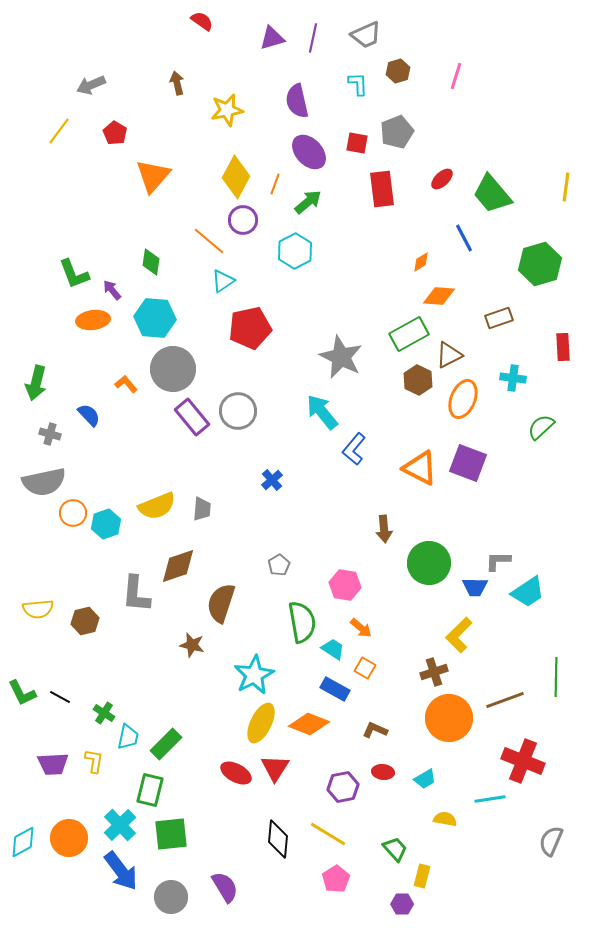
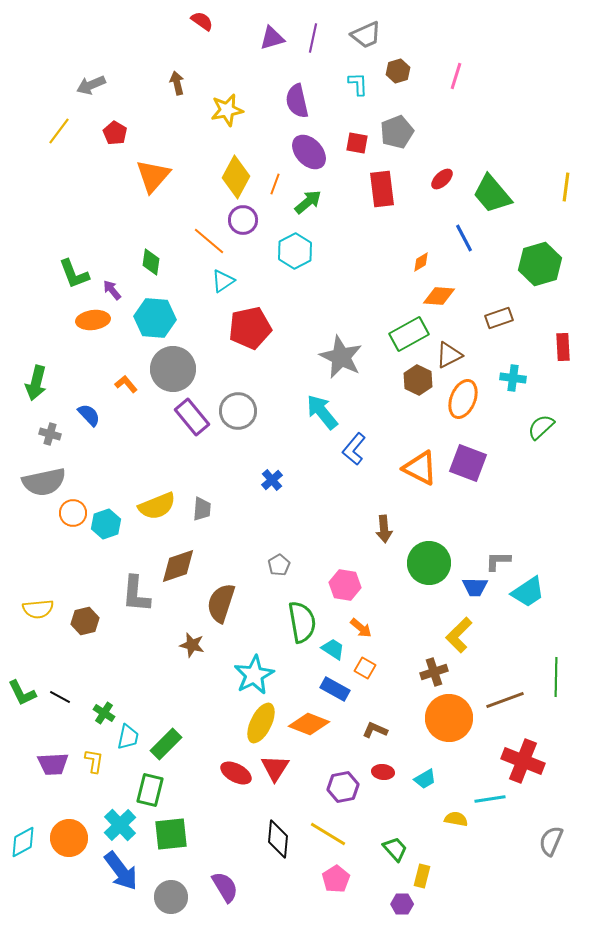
yellow semicircle at (445, 819): moved 11 px right
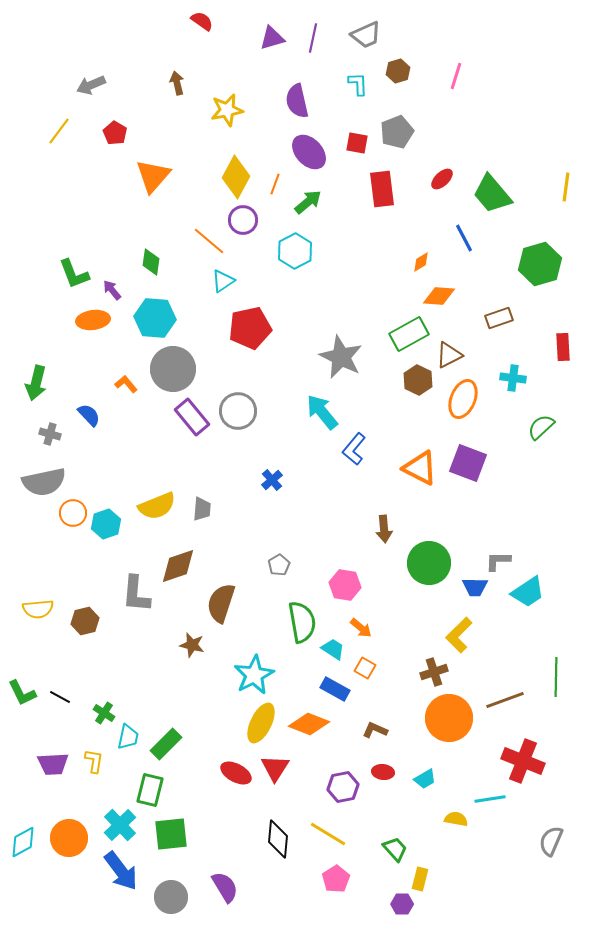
yellow rectangle at (422, 876): moved 2 px left, 3 px down
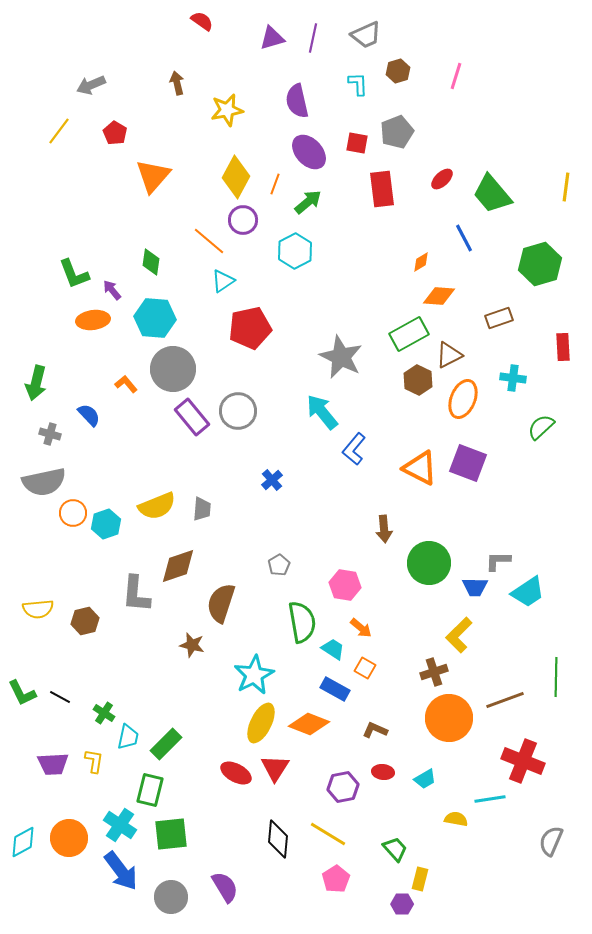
cyan cross at (120, 825): rotated 12 degrees counterclockwise
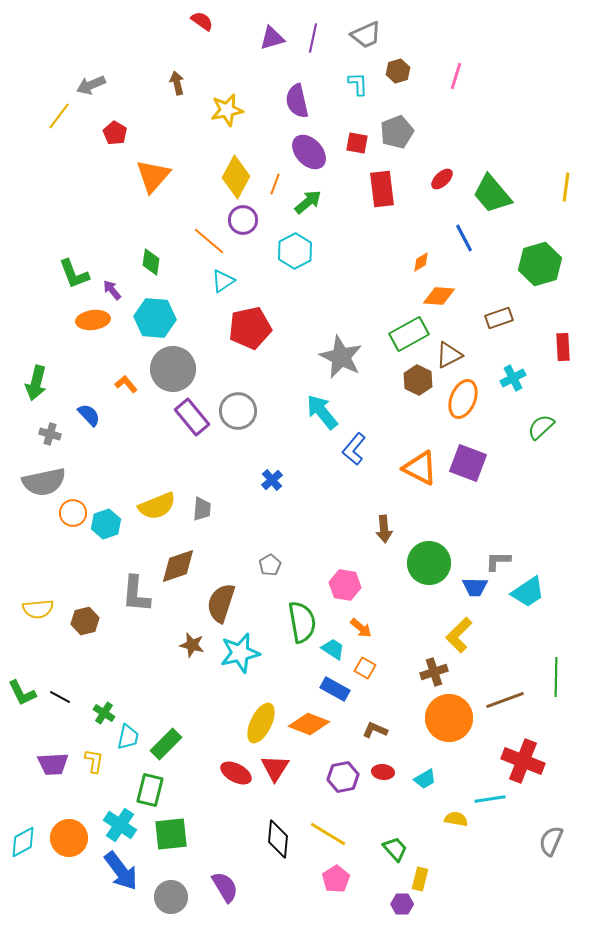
yellow line at (59, 131): moved 15 px up
cyan cross at (513, 378): rotated 35 degrees counterclockwise
gray pentagon at (279, 565): moved 9 px left
cyan star at (254, 675): moved 14 px left, 22 px up; rotated 15 degrees clockwise
purple hexagon at (343, 787): moved 10 px up
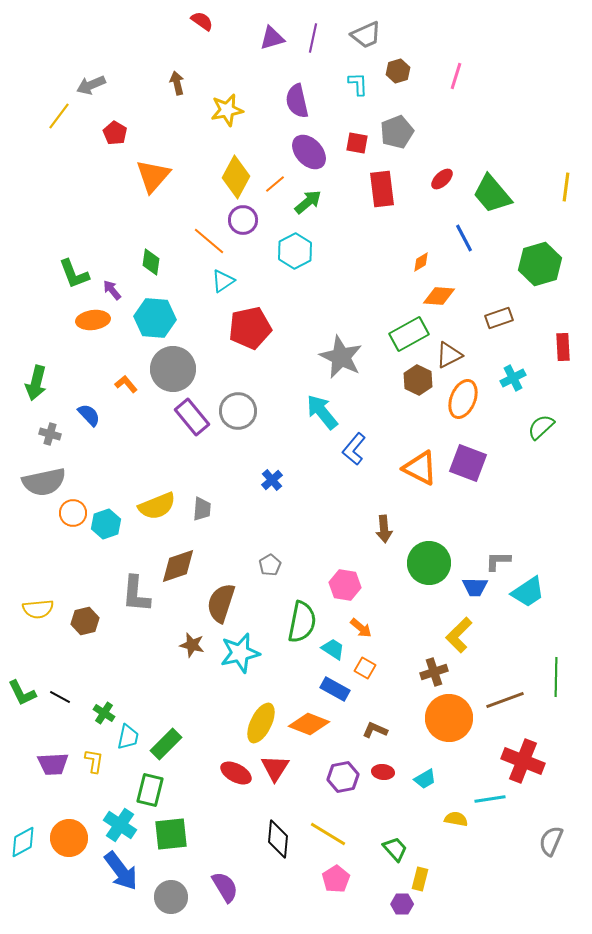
orange line at (275, 184): rotated 30 degrees clockwise
green semicircle at (302, 622): rotated 21 degrees clockwise
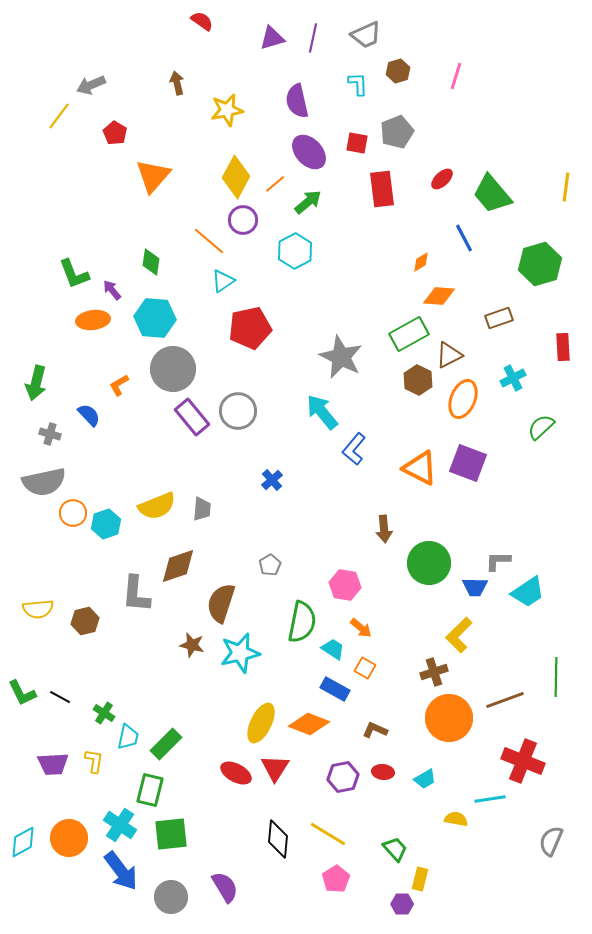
orange L-shape at (126, 384): moved 7 px left, 1 px down; rotated 80 degrees counterclockwise
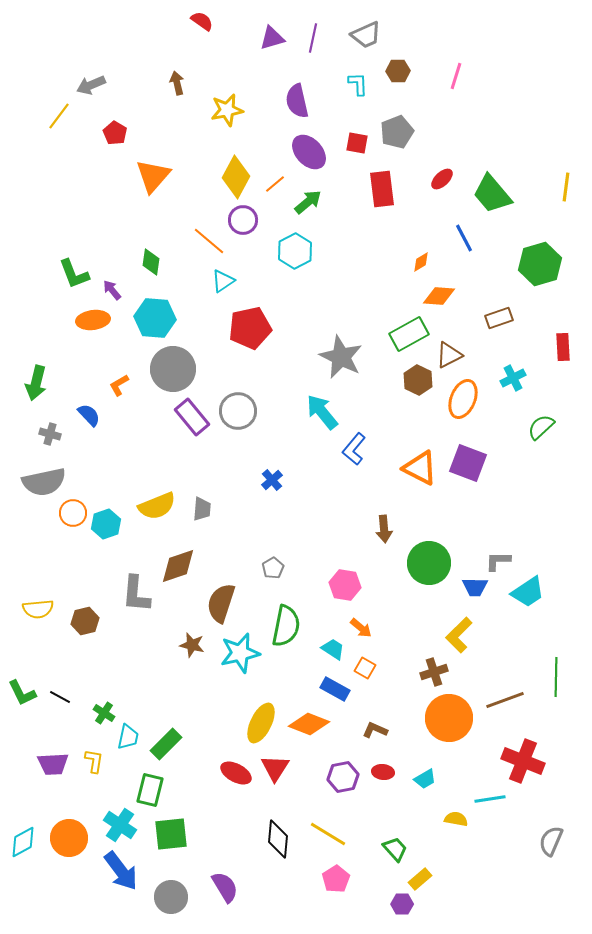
brown hexagon at (398, 71): rotated 15 degrees clockwise
gray pentagon at (270, 565): moved 3 px right, 3 px down
green semicircle at (302, 622): moved 16 px left, 4 px down
yellow rectangle at (420, 879): rotated 35 degrees clockwise
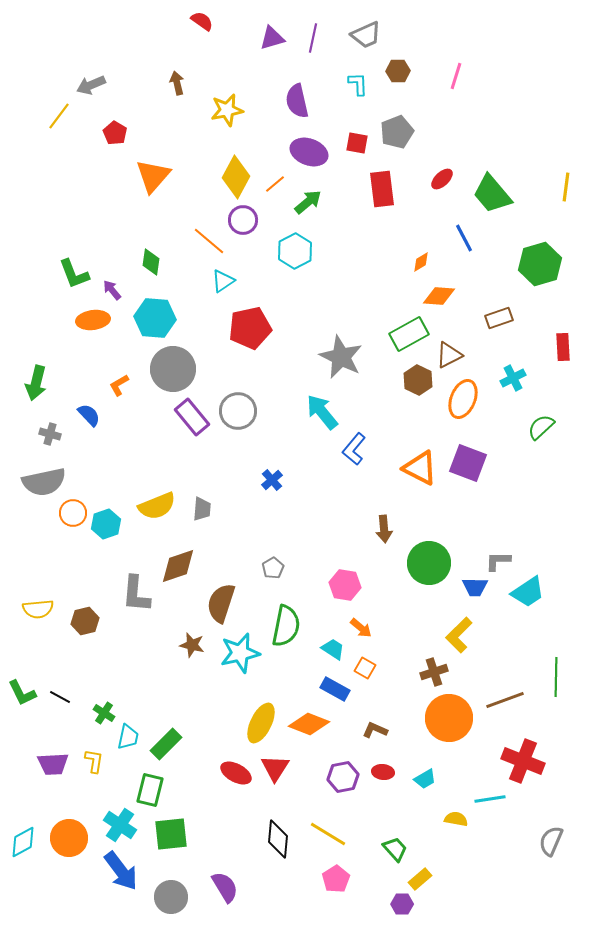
purple ellipse at (309, 152): rotated 27 degrees counterclockwise
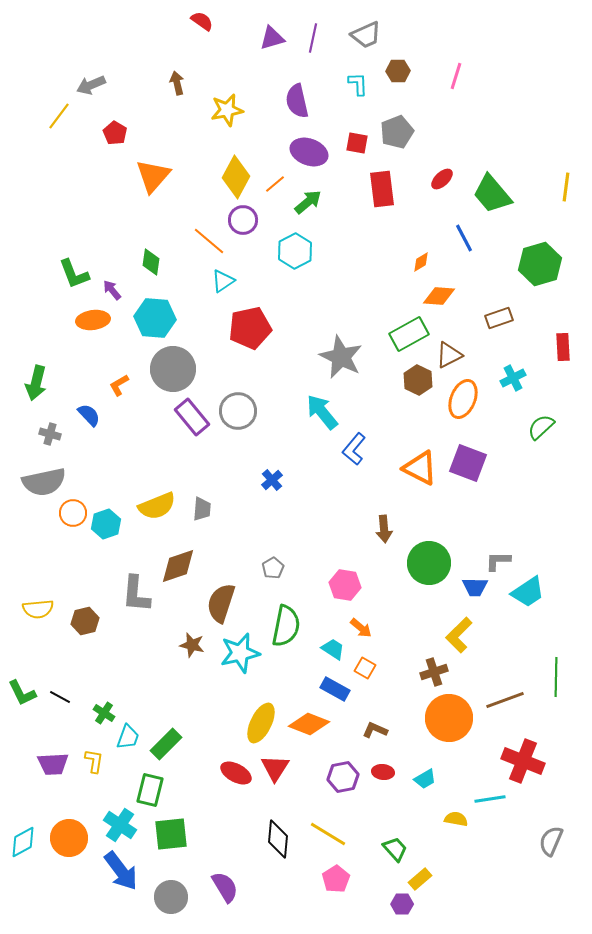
cyan trapezoid at (128, 737): rotated 8 degrees clockwise
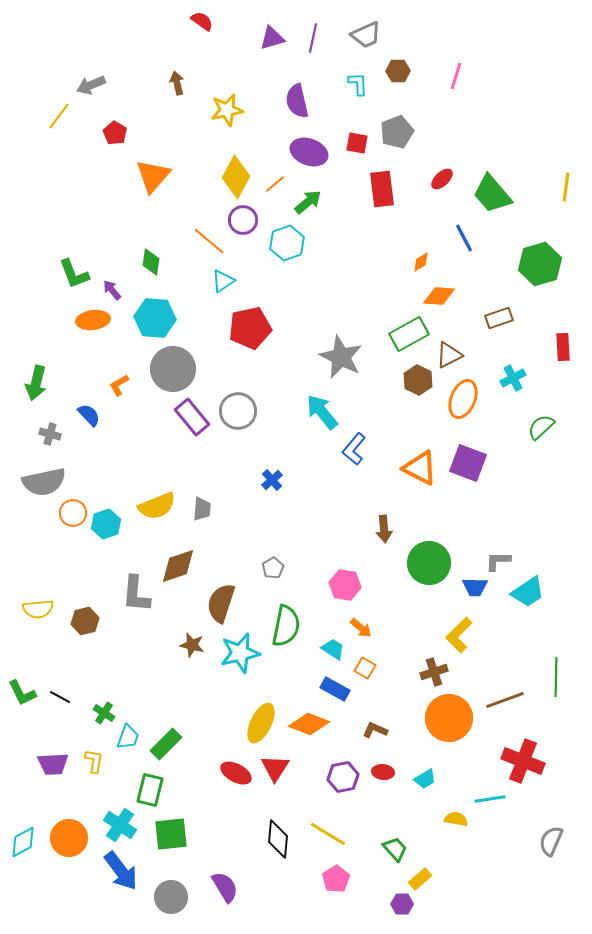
cyan hexagon at (295, 251): moved 8 px left, 8 px up; rotated 8 degrees clockwise
